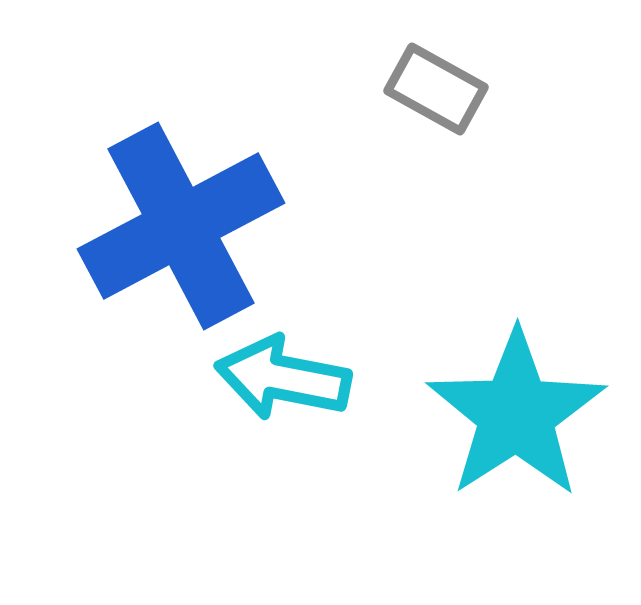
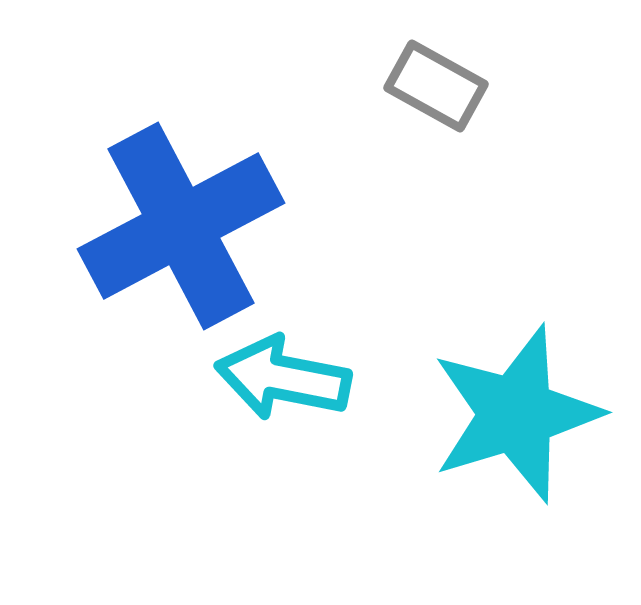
gray rectangle: moved 3 px up
cyan star: rotated 16 degrees clockwise
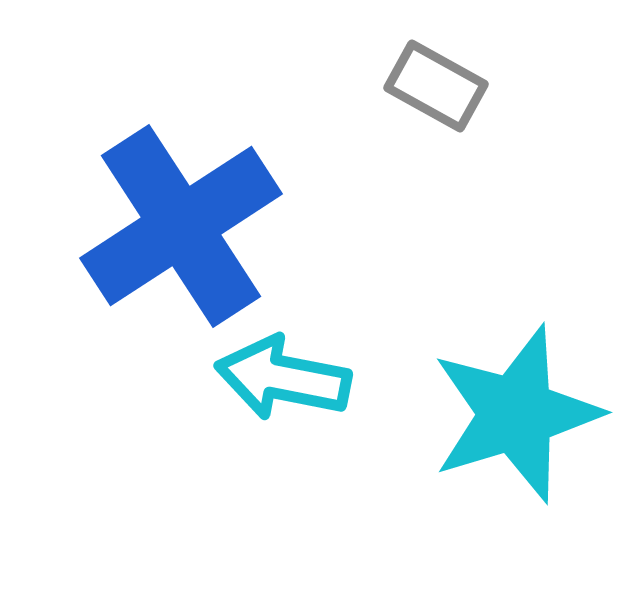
blue cross: rotated 5 degrees counterclockwise
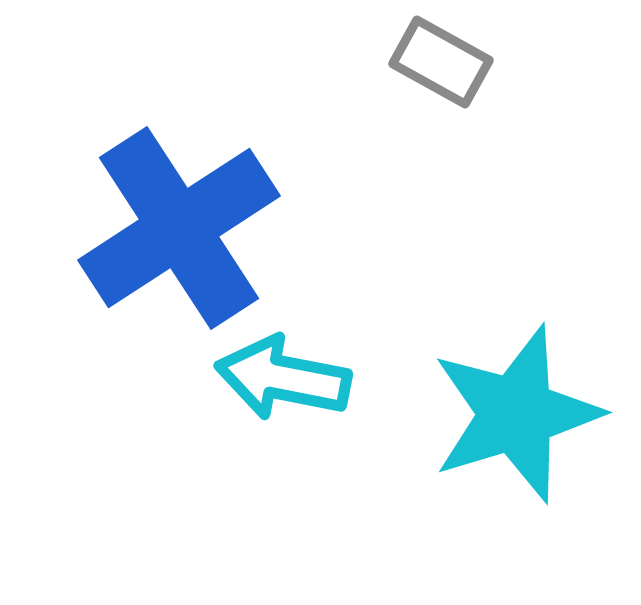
gray rectangle: moved 5 px right, 24 px up
blue cross: moved 2 px left, 2 px down
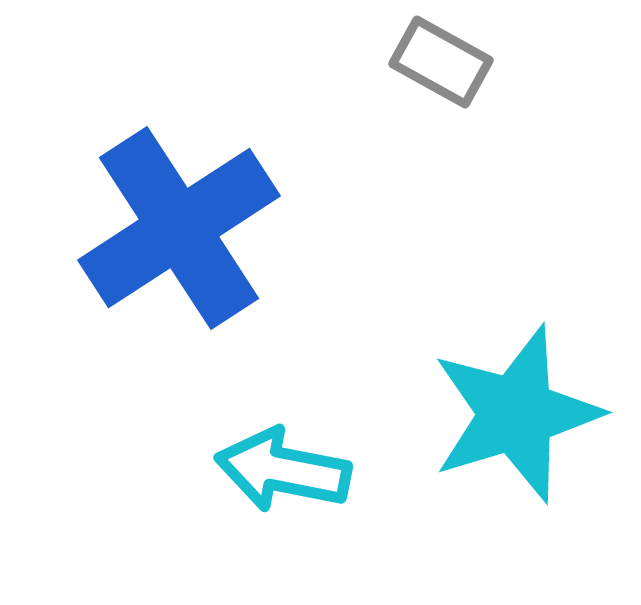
cyan arrow: moved 92 px down
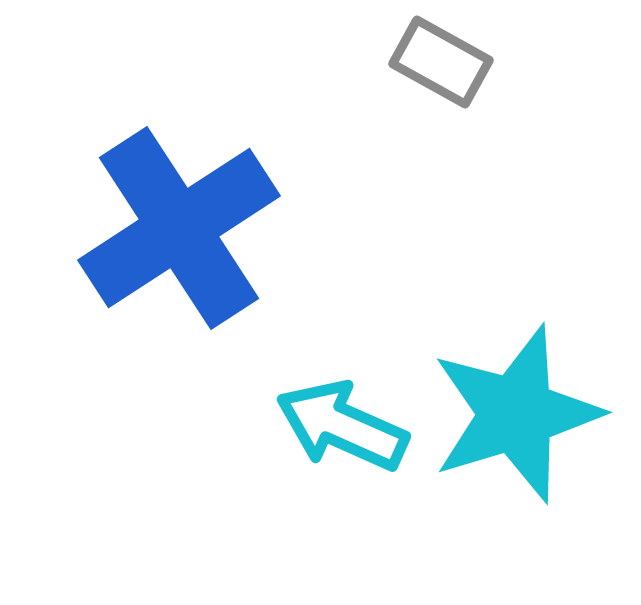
cyan arrow: moved 59 px right, 44 px up; rotated 13 degrees clockwise
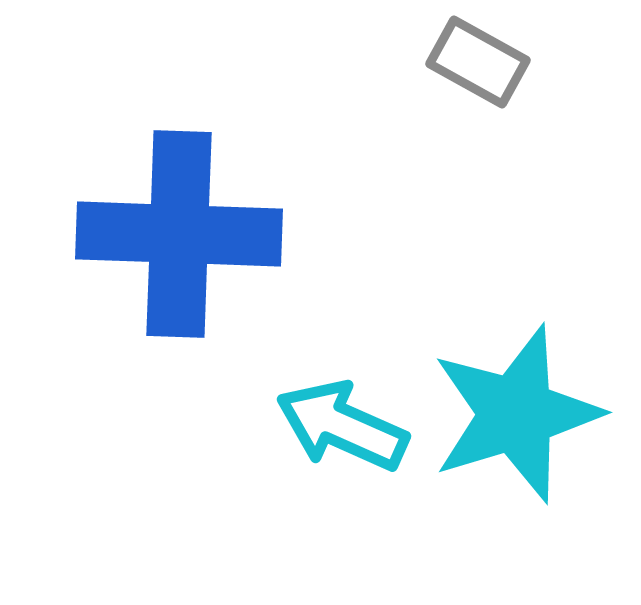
gray rectangle: moved 37 px right
blue cross: moved 6 px down; rotated 35 degrees clockwise
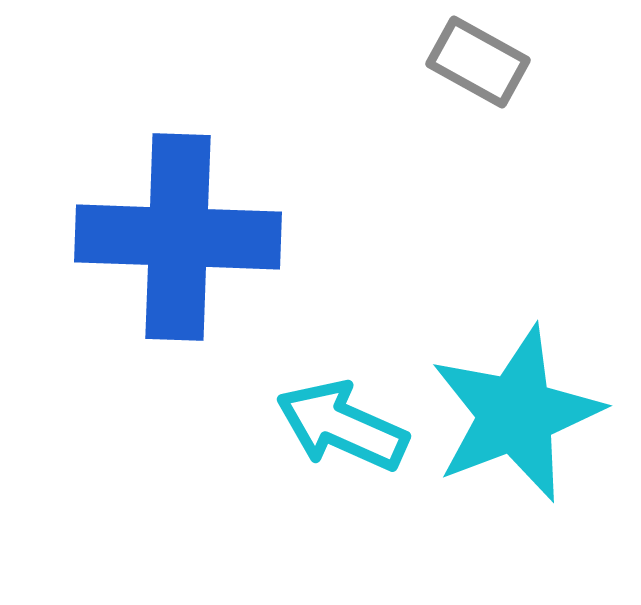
blue cross: moved 1 px left, 3 px down
cyan star: rotated 4 degrees counterclockwise
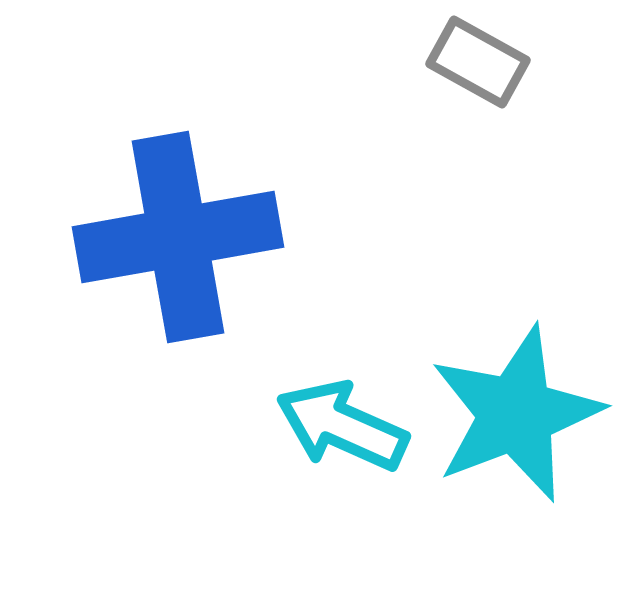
blue cross: rotated 12 degrees counterclockwise
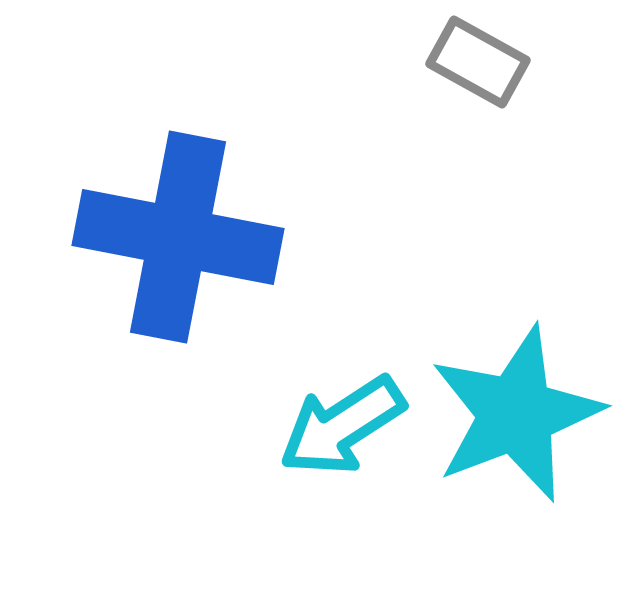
blue cross: rotated 21 degrees clockwise
cyan arrow: rotated 57 degrees counterclockwise
